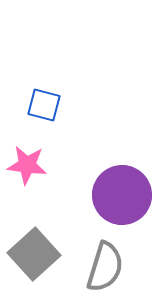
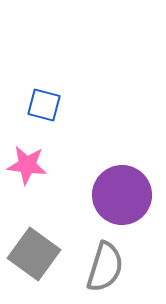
gray square: rotated 12 degrees counterclockwise
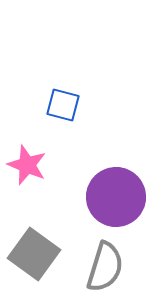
blue square: moved 19 px right
pink star: rotated 15 degrees clockwise
purple circle: moved 6 px left, 2 px down
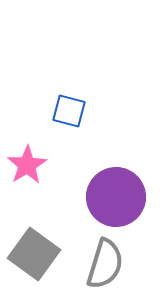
blue square: moved 6 px right, 6 px down
pink star: rotated 18 degrees clockwise
gray semicircle: moved 3 px up
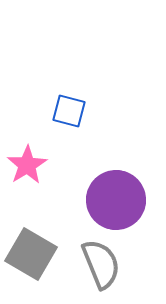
purple circle: moved 3 px down
gray square: moved 3 px left; rotated 6 degrees counterclockwise
gray semicircle: moved 4 px left; rotated 39 degrees counterclockwise
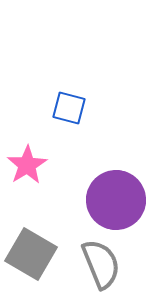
blue square: moved 3 px up
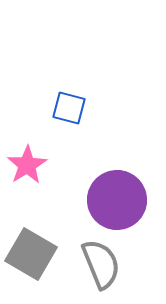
purple circle: moved 1 px right
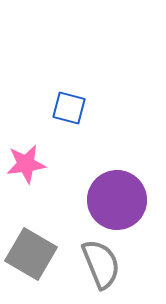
pink star: moved 1 px left, 1 px up; rotated 24 degrees clockwise
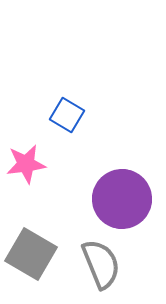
blue square: moved 2 px left, 7 px down; rotated 16 degrees clockwise
purple circle: moved 5 px right, 1 px up
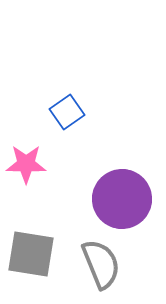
blue square: moved 3 px up; rotated 24 degrees clockwise
pink star: rotated 9 degrees clockwise
gray square: rotated 21 degrees counterclockwise
